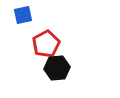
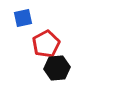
blue square: moved 3 px down
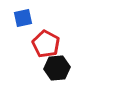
red pentagon: rotated 16 degrees counterclockwise
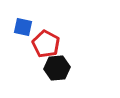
blue square: moved 9 px down; rotated 24 degrees clockwise
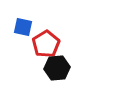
red pentagon: rotated 12 degrees clockwise
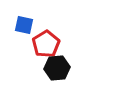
blue square: moved 1 px right, 2 px up
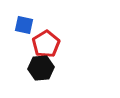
black hexagon: moved 16 px left
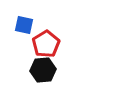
black hexagon: moved 2 px right, 2 px down
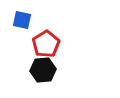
blue square: moved 2 px left, 5 px up
